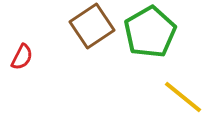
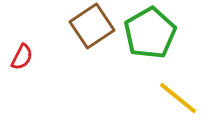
green pentagon: moved 1 px down
yellow line: moved 5 px left, 1 px down
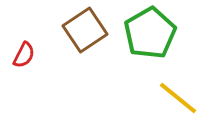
brown square: moved 7 px left, 4 px down
red semicircle: moved 2 px right, 2 px up
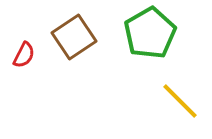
brown square: moved 11 px left, 7 px down
yellow line: moved 2 px right, 3 px down; rotated 6 degrees clockwise
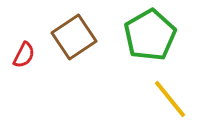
green pentagon: moved 2 px down
yellow line: moved 10 px left, 2 px up; rotated 6 degrees clockwise
